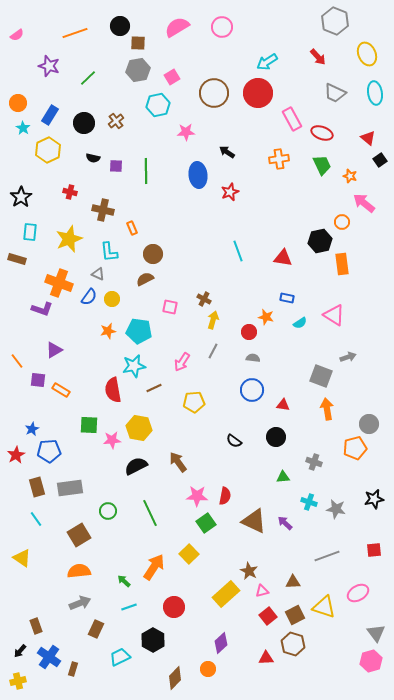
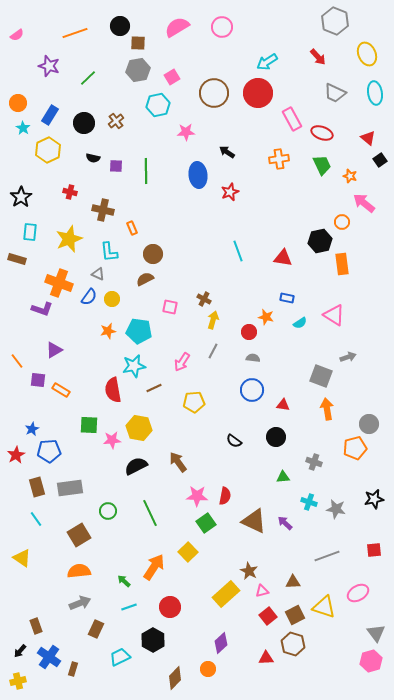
yellow square at (189, 554): moved 1 px left, 2 px up
red circle at (174, 607): moved 4 px left
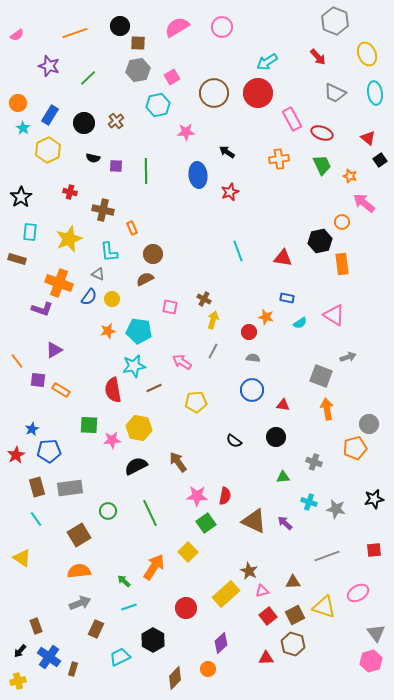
pink arrow at (182, 362): rotated 90 degrees clockwise
yellow pentagon at (194, 402): moved 2 px right
red circle at (170, 607): moved 16 px right, 1 px down
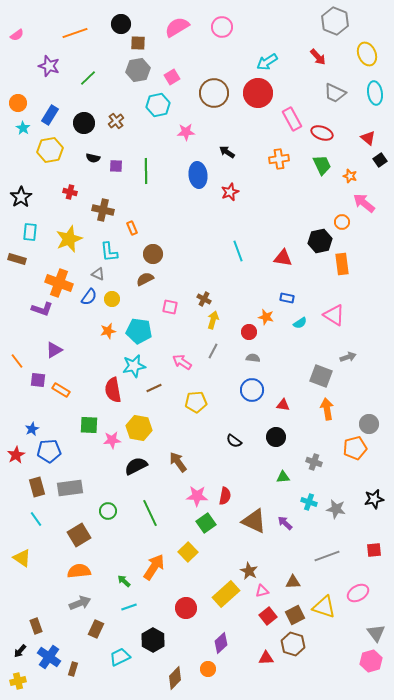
black circle at (120, 26): moved 1 px right, 2 px up
yellow hexagon at (48, 150): moved 2 px right; rotated 15 degrees clockwise
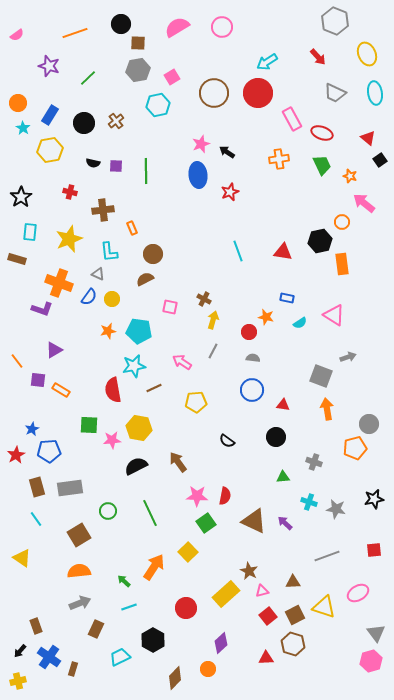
pink star at (186, 132): moved 15 px right, 12 px down; rotated 18 degrees counterclockwise
black semicircle at (93, 158): moved 5 px down
brown cross at (103, 210): rotated 20 degrees counterclockwise
red triangle at (283, 258): moved 6 px up
black semicircle at (234, 441): moved 7 px left
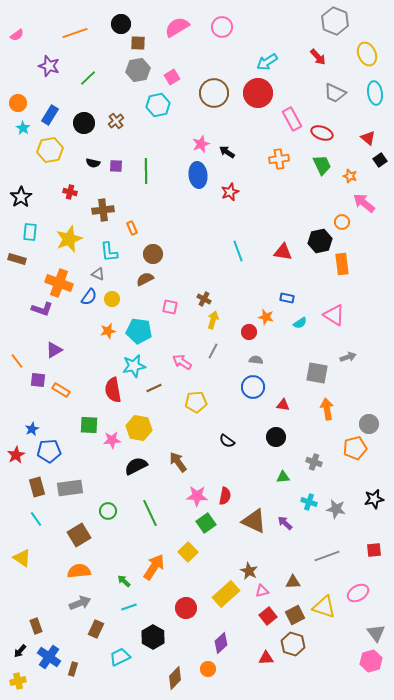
gray semicircle at (253, 358): moved 3 px right, 2 px down
gray square at (321, 376): moved 4 px left, 3 px up; rotated 10 degrees counterclockwise
blue circle at (252, 390): moved 1 px right, 3 px up
black hexagon at (153, 640): moved 3 px up
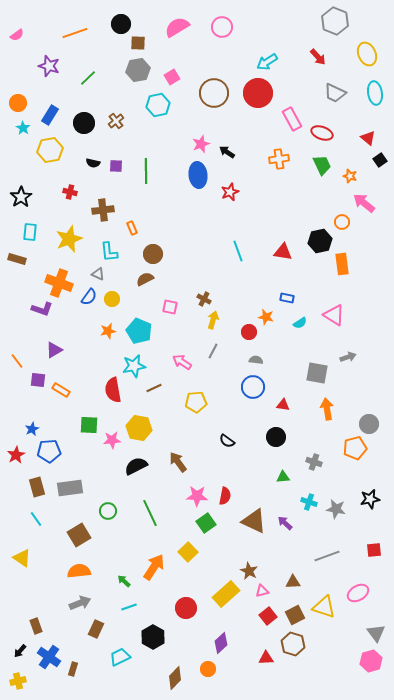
cyan pentagon at (139, 331): rotated 15 degrees clockwise
black star at (374, 499): moved 4 px left
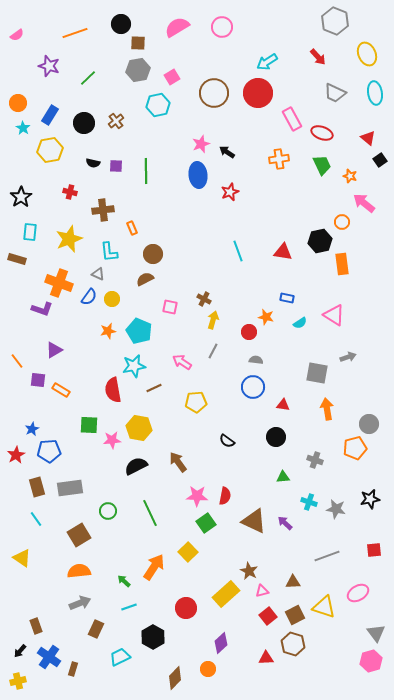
gray cross at (314, 462): moved 1 px right, 2 px up
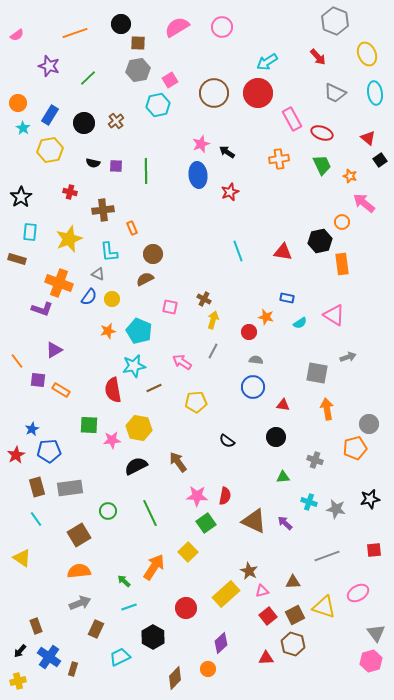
pink square at (172, 77): moved 2 px left, 3 px down
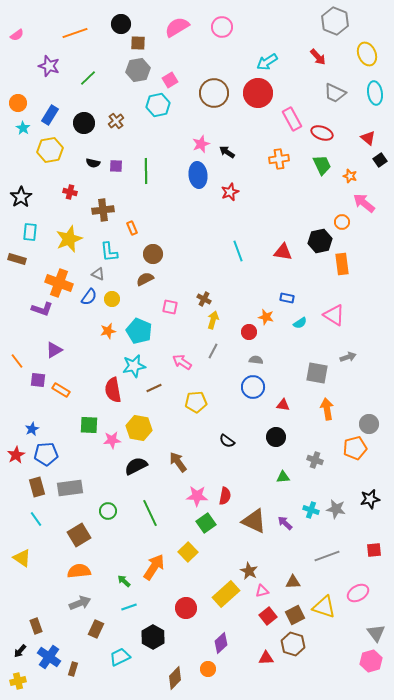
blue pentagon at (49, 451): moved 3 px left, 3 px down
cyan cross at (309, 502): moved 2 px right, 8 px down
